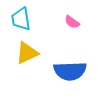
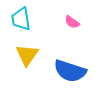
yellow triangle: moved 2 px down; rotated 30 degrees counterclockwise
blue semicircle: rotated 20 degrees clockwise
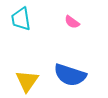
yellow triangle: moved 26 px down
blue semicircle: moved 4 px down
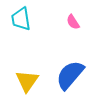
pink semicircle: moved 1 px right; rotated 21 degrees clockwise
blue semicircle: rotated 112 degrees clockwise
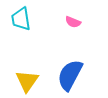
pink semicircle: rotated 35 degrees counterclockwise
blue semicircle: rotated 12 degrees counterclockwise
